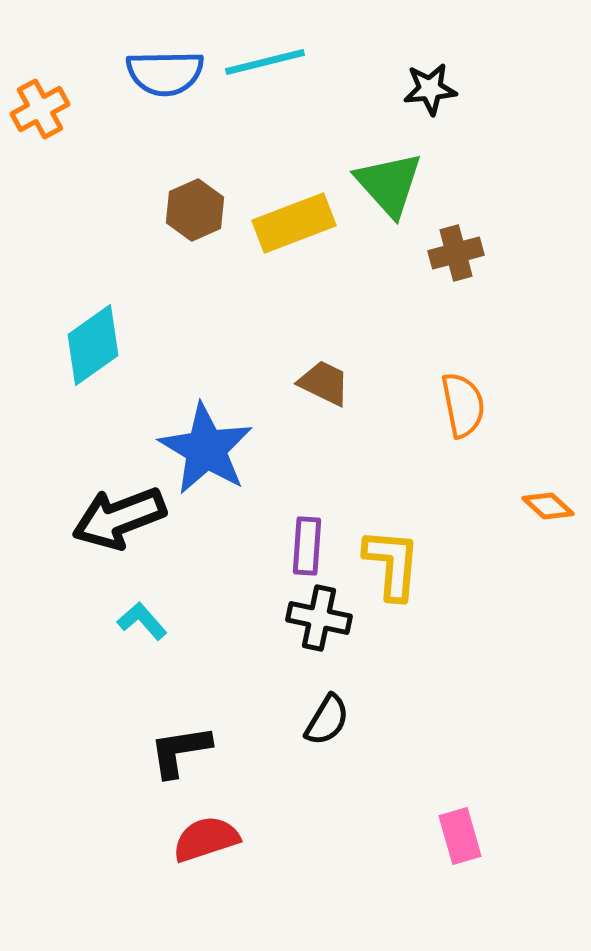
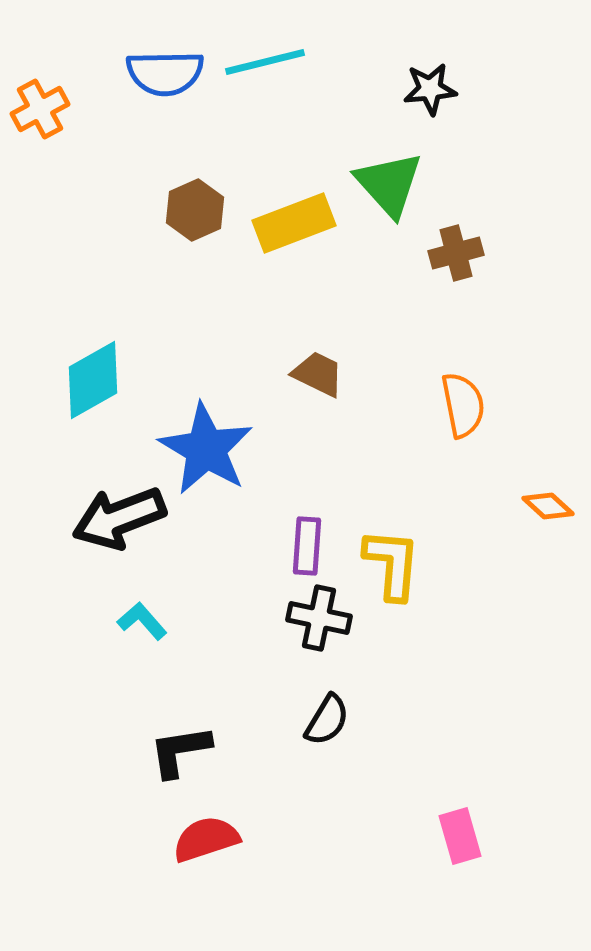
cyan diamond: moved 35 px down; rotated 6 degrees clockwise
brown trapezoid: moved 6 px left, 9 px up
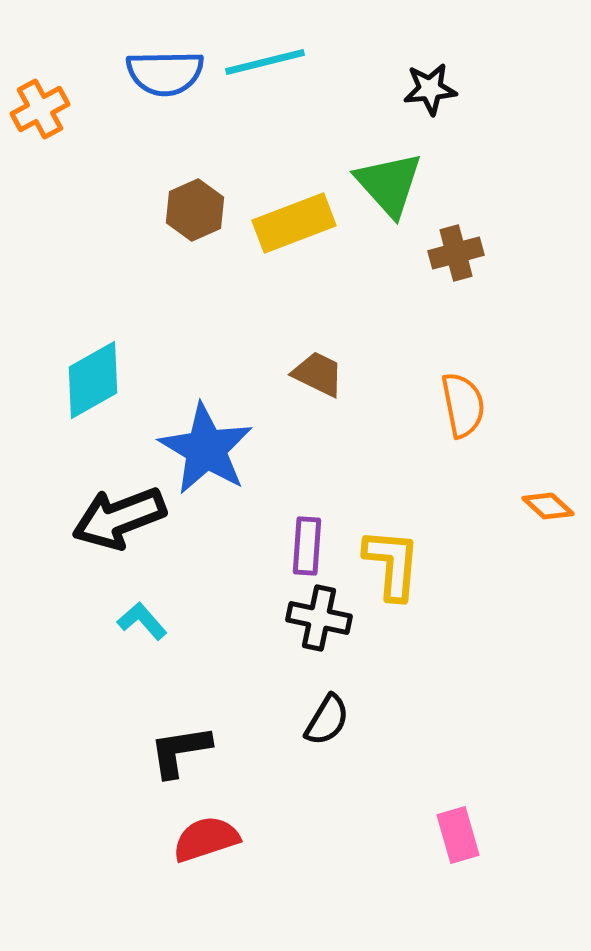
pink rectangle: moved 2 px left, 1 px up
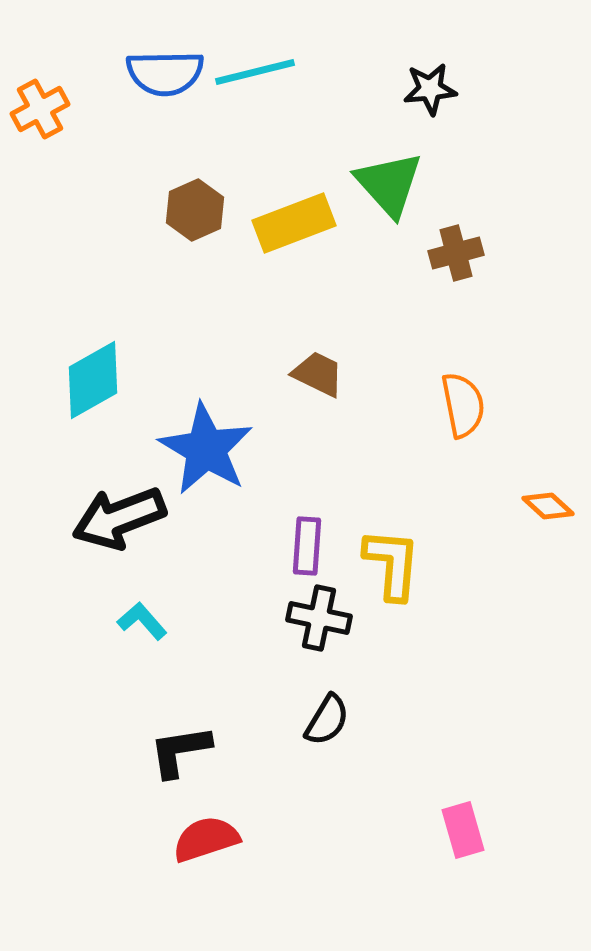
cyan line: moved 10 px left, 10 px down
pink rectangle: moved 5 px right, 5 px up
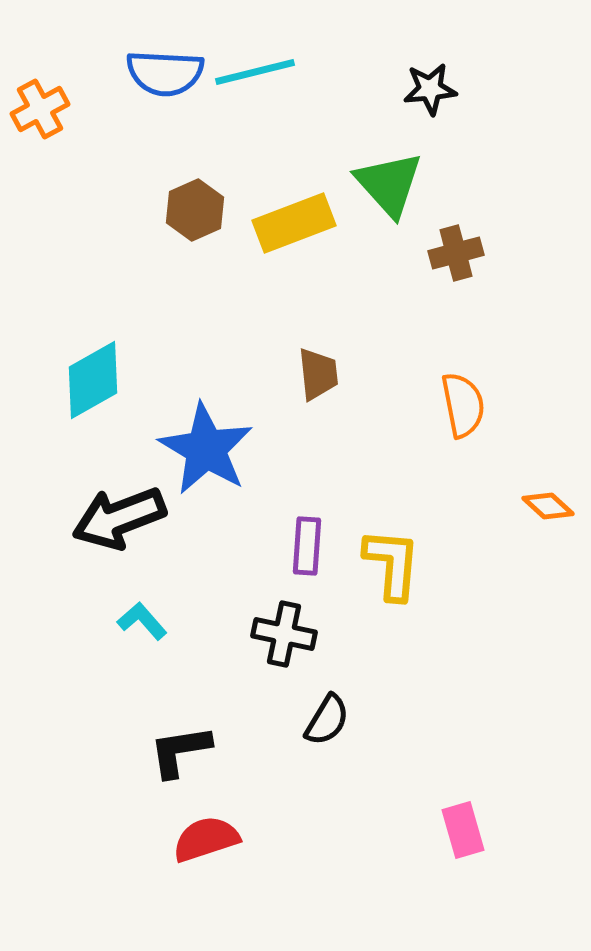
blue semicircle: rotated 4 degrees clockwise
brown trapezoid: rotated 58 degrees clockwise
black cross: moved 35 px left, 16 px down
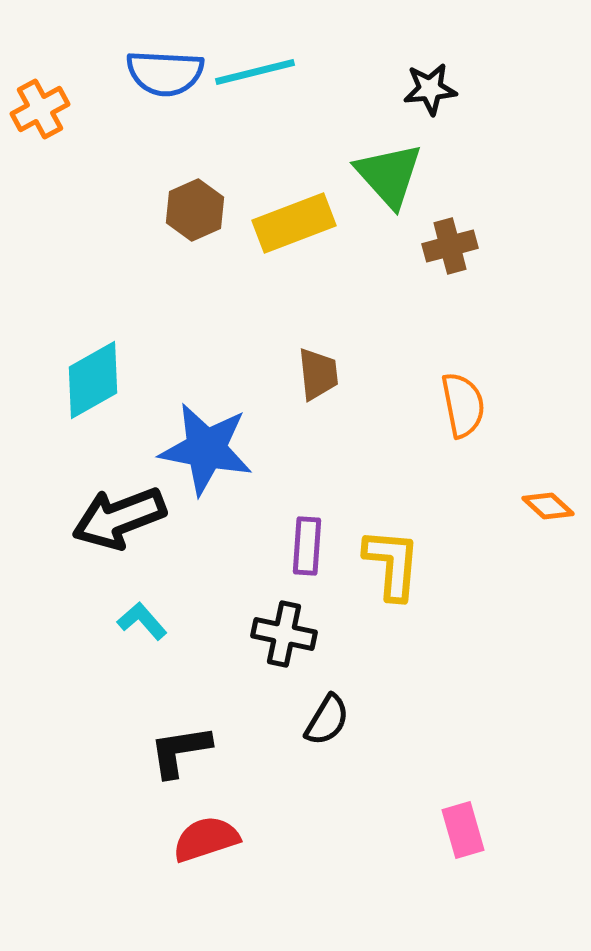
green triangle: moved 9 px up
brown cross: moved 6 px left, 7 px up
blue star: rotated 20 degrees counterclockwise
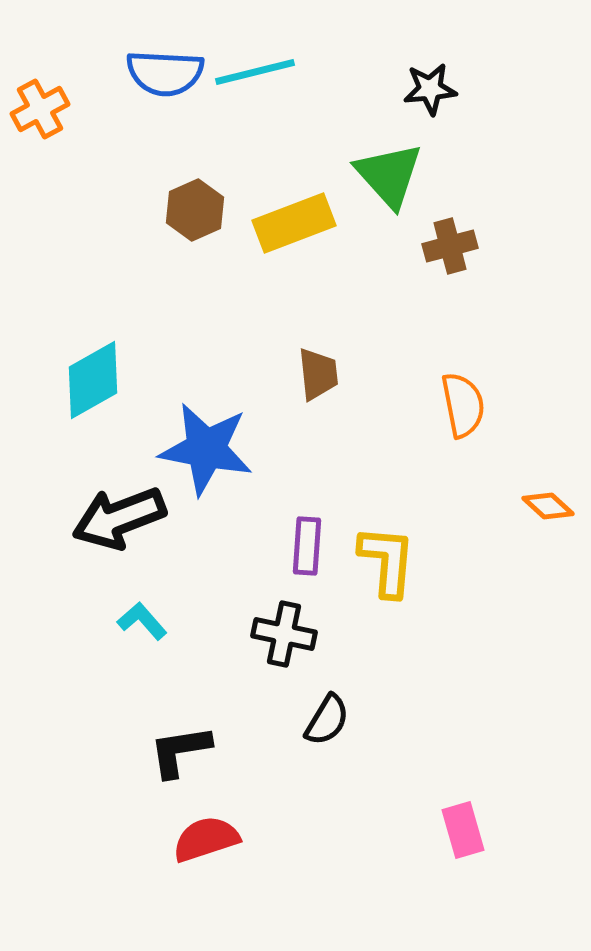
yellow L-shape: moved 5 px left, 3 px up
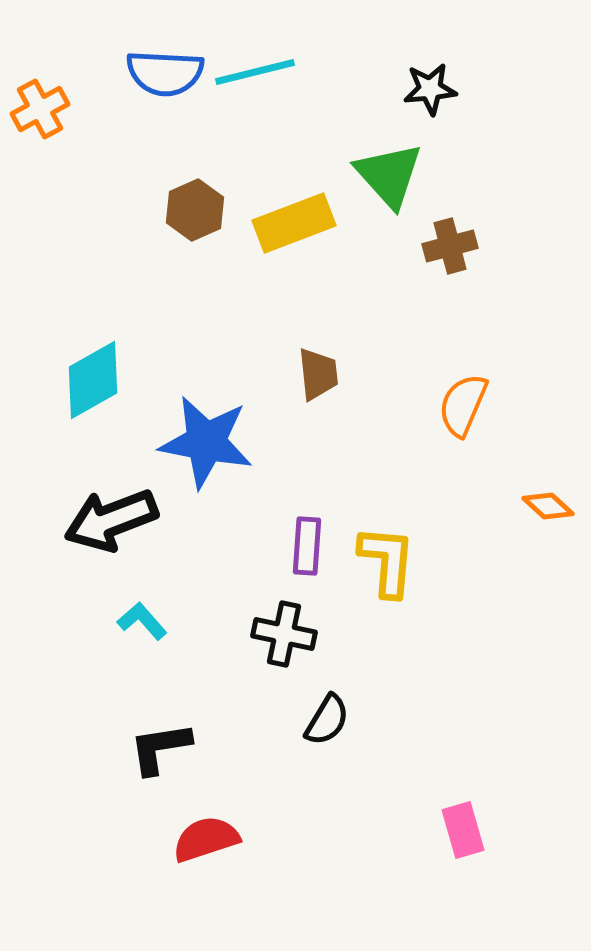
orange semicircle: rotated 146 degrees counterclockwise
blue star: moved 7 px up
black arrow: moved 8 px left, 2 px down
black L-shape: moved 20 px left, 3 px up
